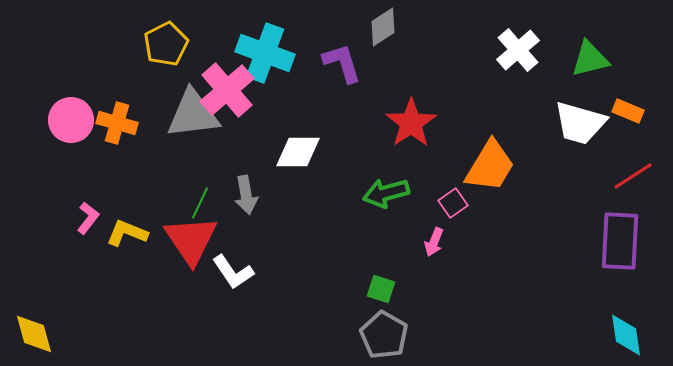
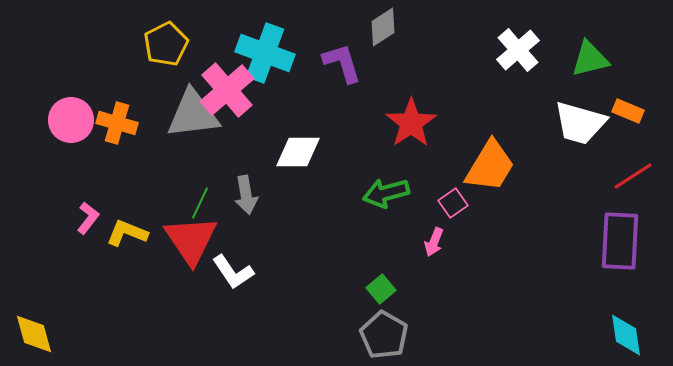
green square: rotated 32 degrees clockwise
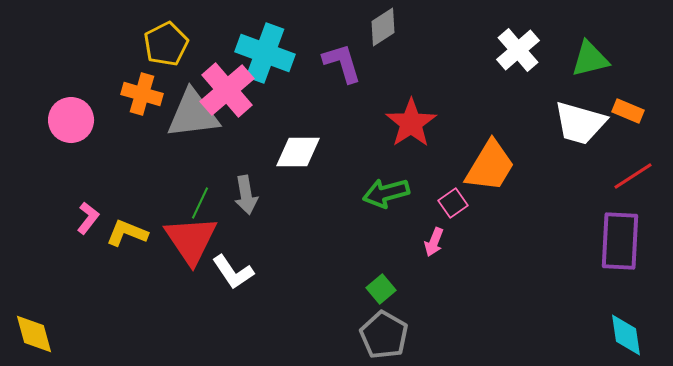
orange cross: moved 25 px right, 29 px up
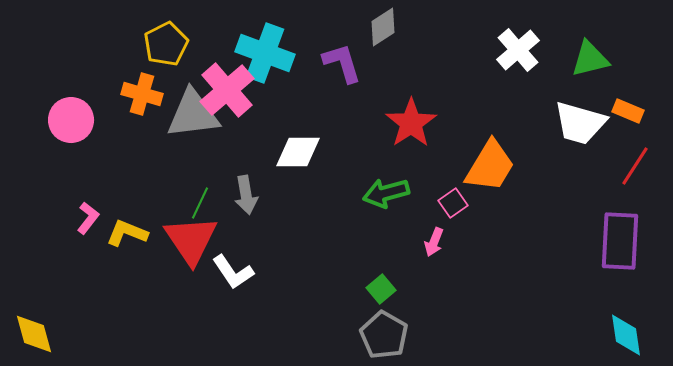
red line: moved 2 px right, 10 px up; rotated 24 degrees counterclockwise
